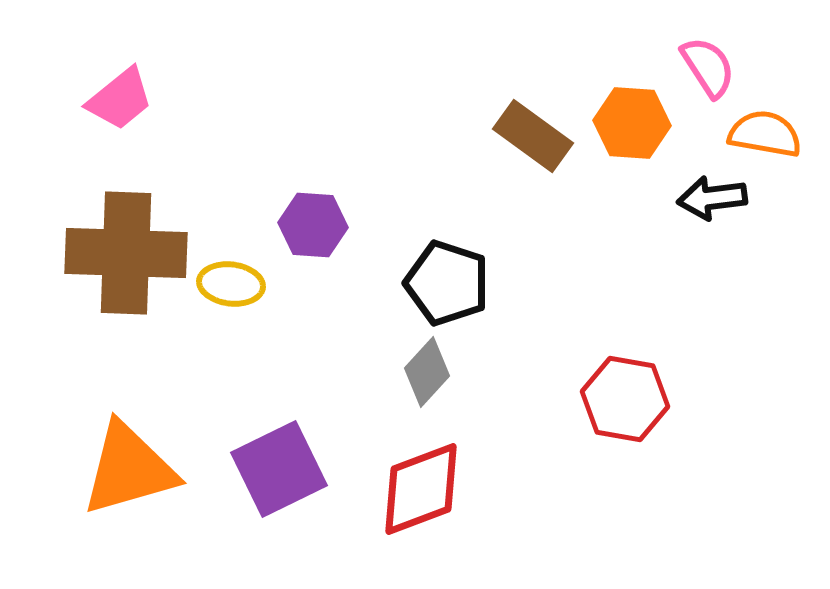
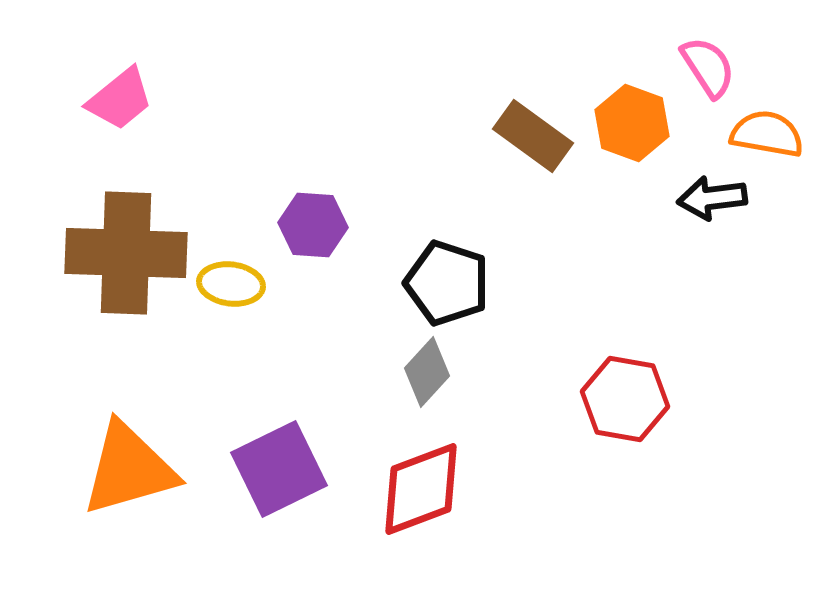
orange hexagon: rotated 16 degrees clockwise
orange semicircle: moved 2 px right
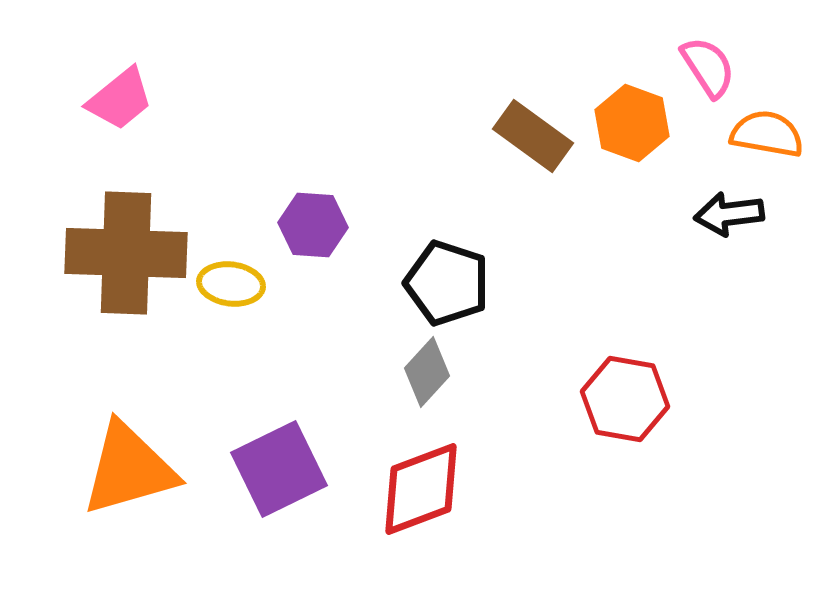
black arrow: moved 17 px right, 16 px down
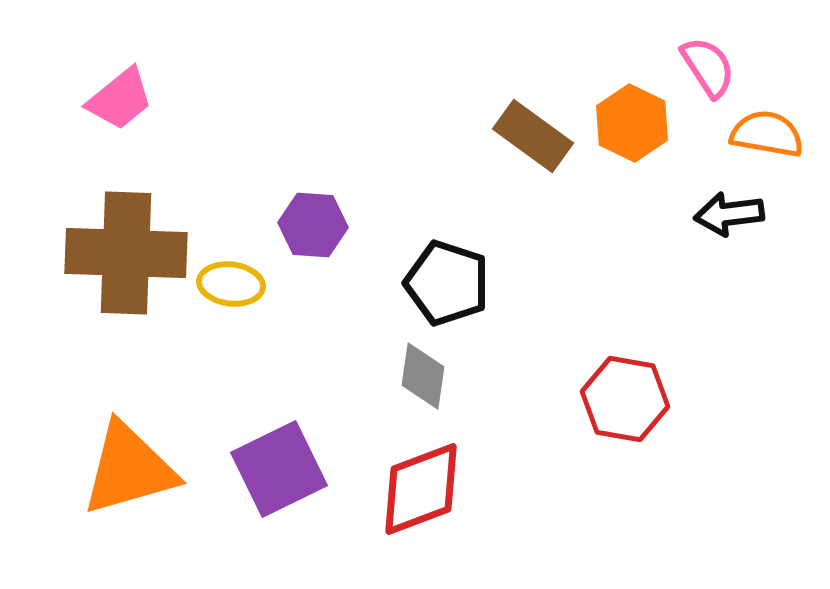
orange hexagon: rotated 6 degrees clockwise
gray diamond: moved 4 px left, 4 px down; rotated 34 degrees counterclockwise
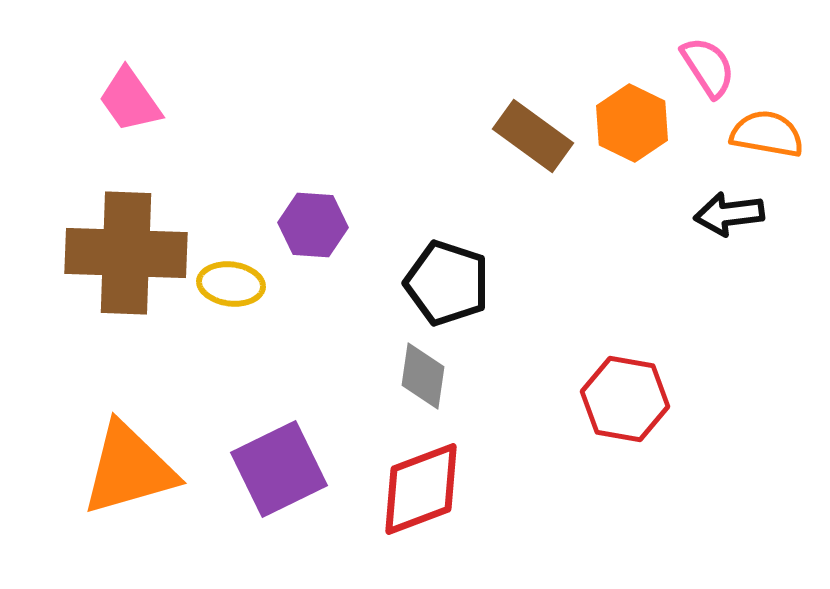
pink trapezoid: moved 10 px right, 1 px down; rotated 94 degrees clockwise
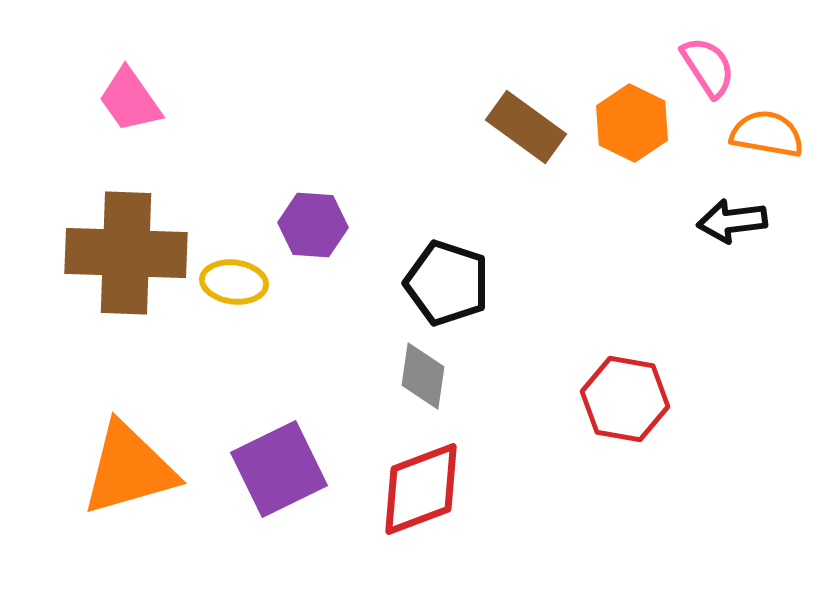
brown rectangle: moved 7 px left, 9 px up
black arrow: moved 3 px right, 7 px down
yellow ellipse: moved 3 px right, 2 px up
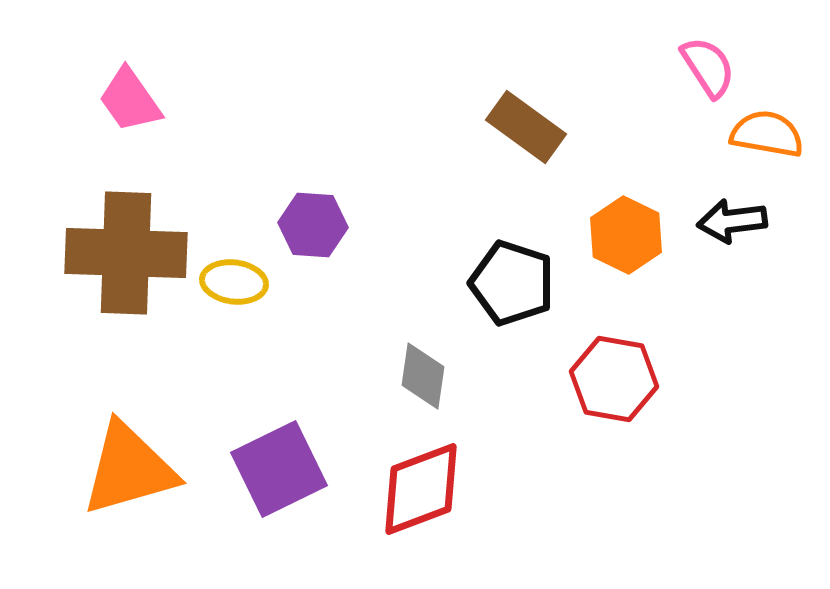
orange hexagon: moved 6 px left, 112 px down
black pentagon: moved 65 px right
red hexagon: moved 11 px left, 20 px up
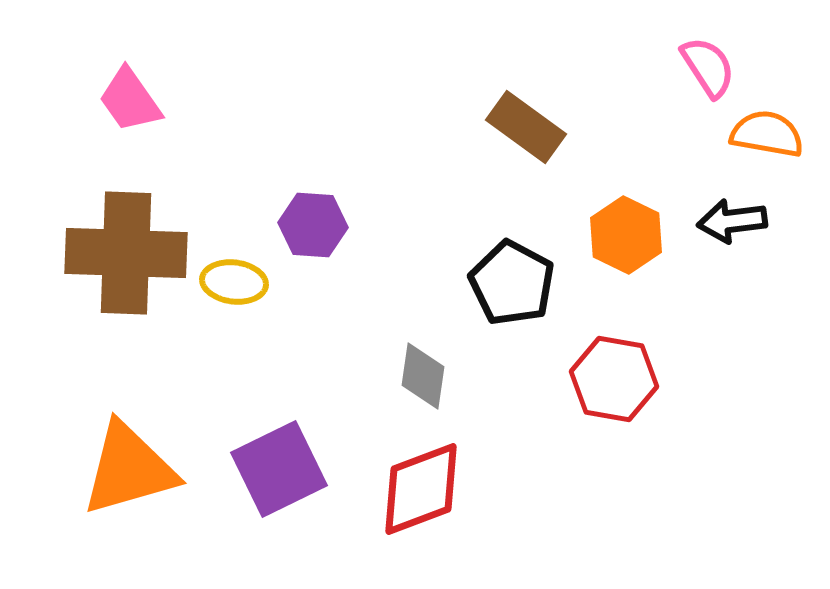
black pentagon: rotated 10 degrees clockwise
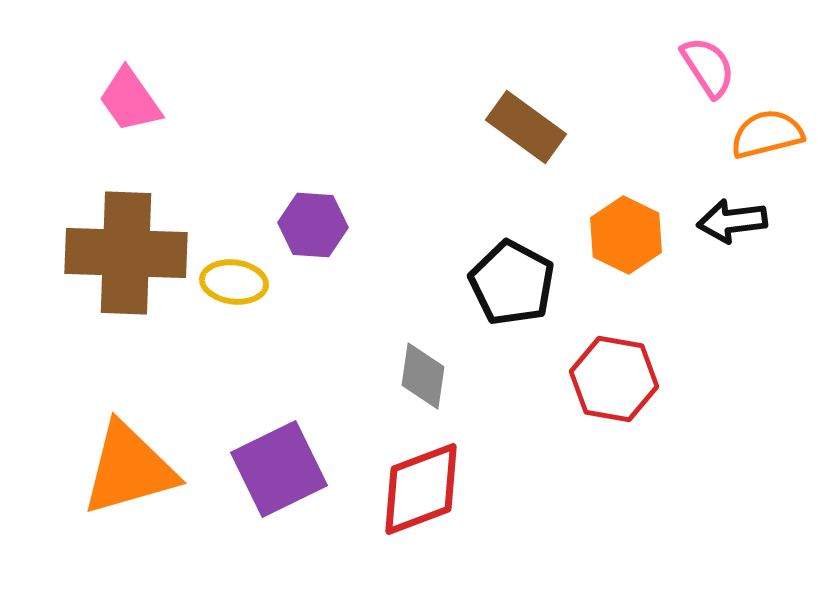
orange semicircle: rotated 24 degrees counterclockwise
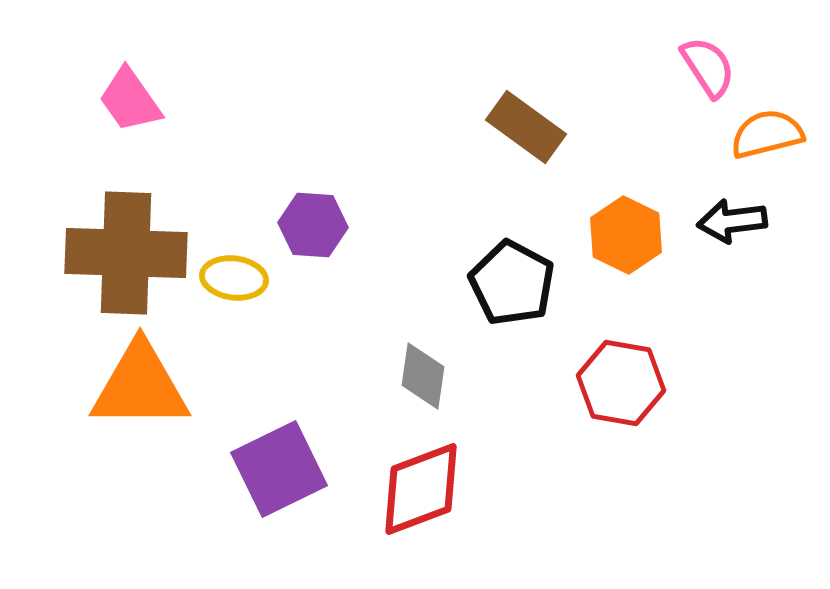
yellow ellipse: moved 4 px up
red hexagon: moved 7 px right, 4 px down
orange triangle: moved 11 px right, 83 px up; rotated 16 degrees clockwise
